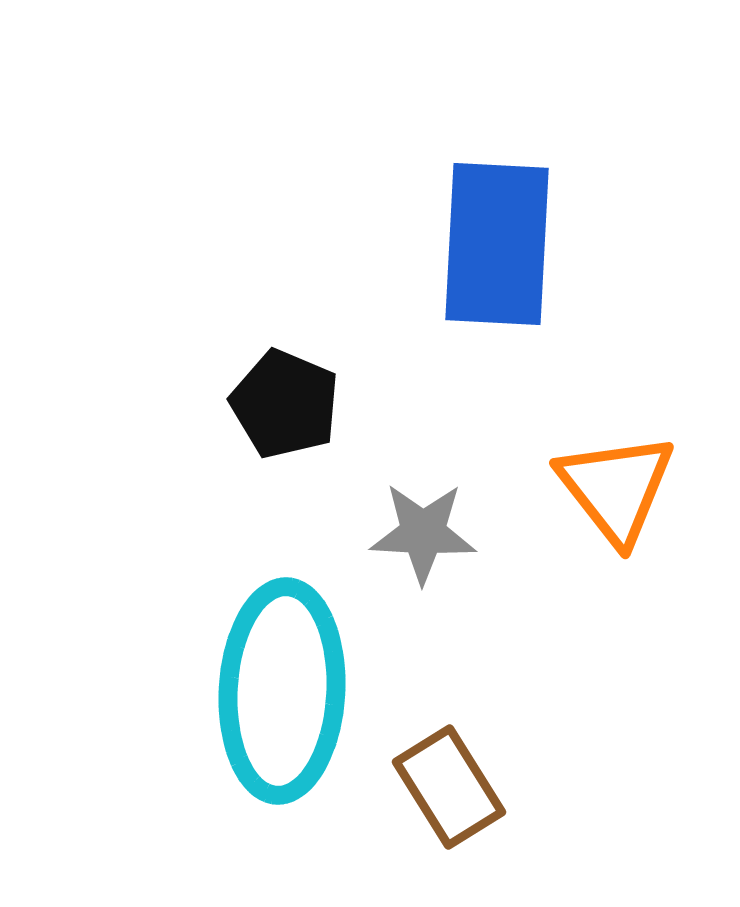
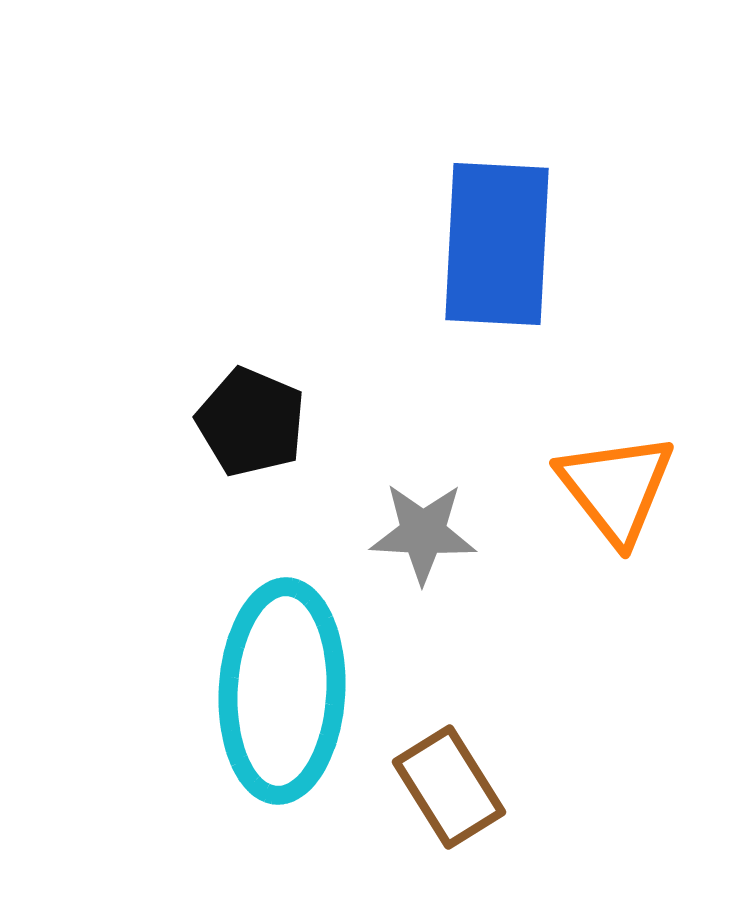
black pentagon: moved 34 px left, 18 px down
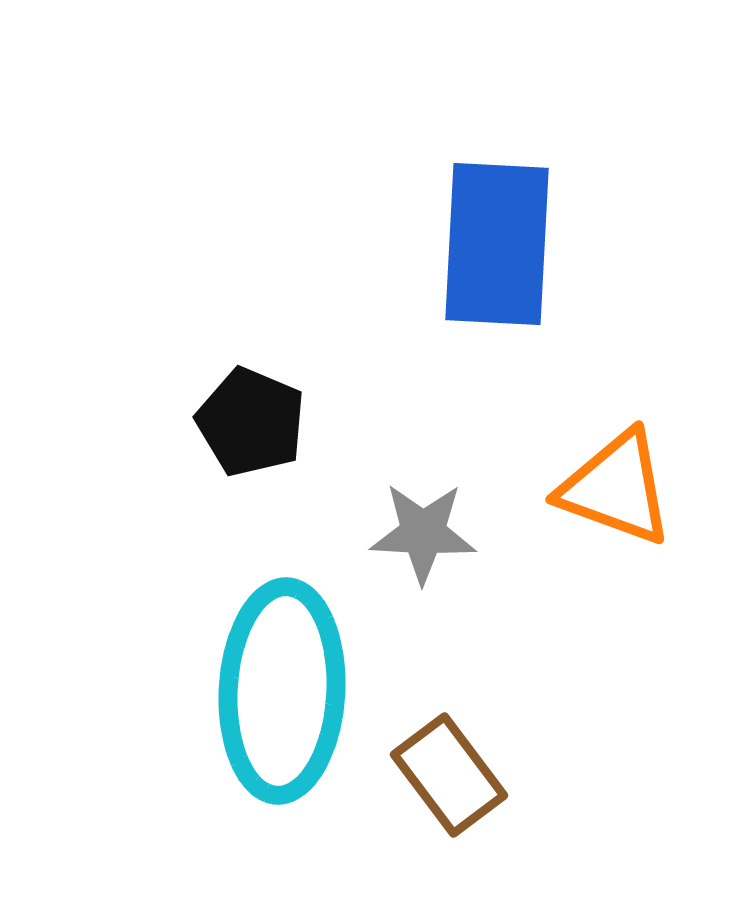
orange triangle: rotated 32 degrees counterclockwise
brown rectangle: moved 12 px up; rotated 5 degrees counterclockwise
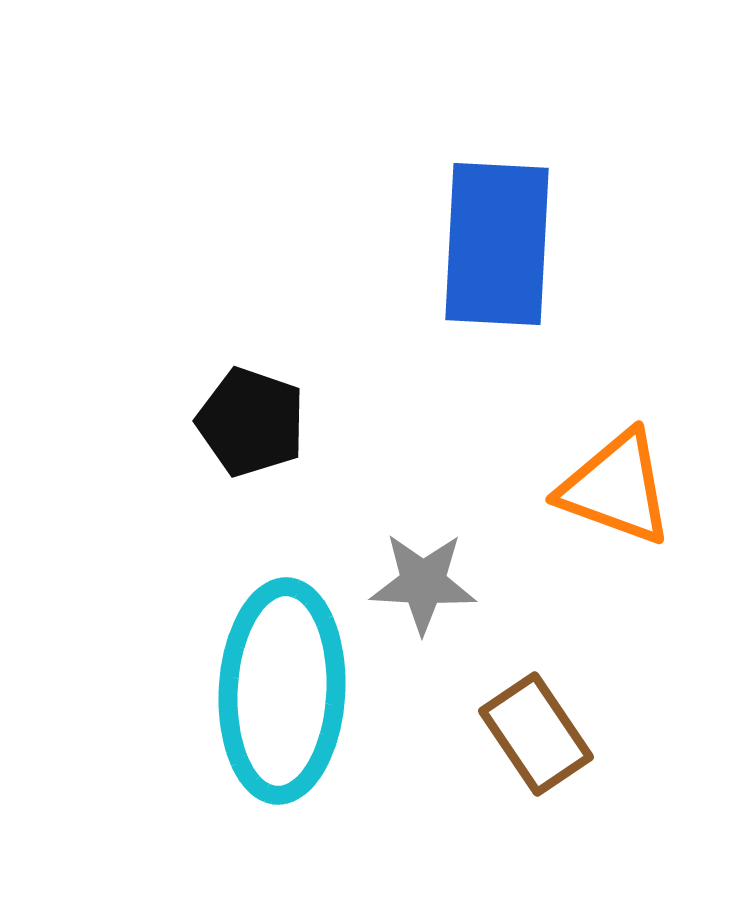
black pentagon: rotated 4 degrees counterclockwise
gray star: moved 50 px down
brown rectangle: moved 87 px right, 41 px up; rotated 3 degrees clockwise
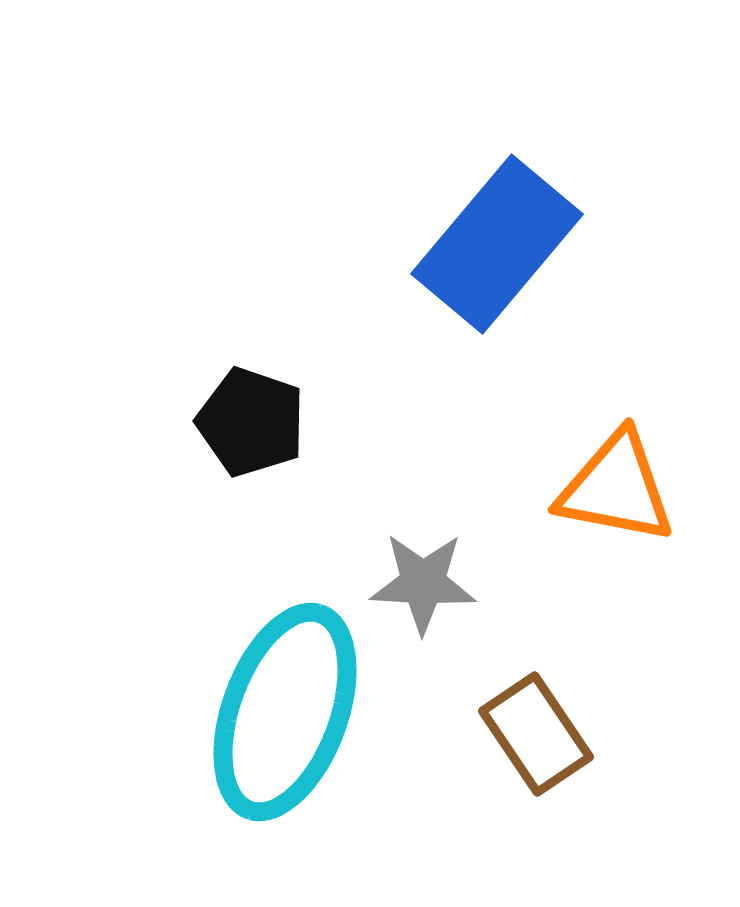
blue rectangle: rotated 37 degrees clockwise
orange triangle: rotated 9 degrees counterclockwise
cyan ellipse: moved 3 px right, 21 px down; rotated 17 degrees clockwise
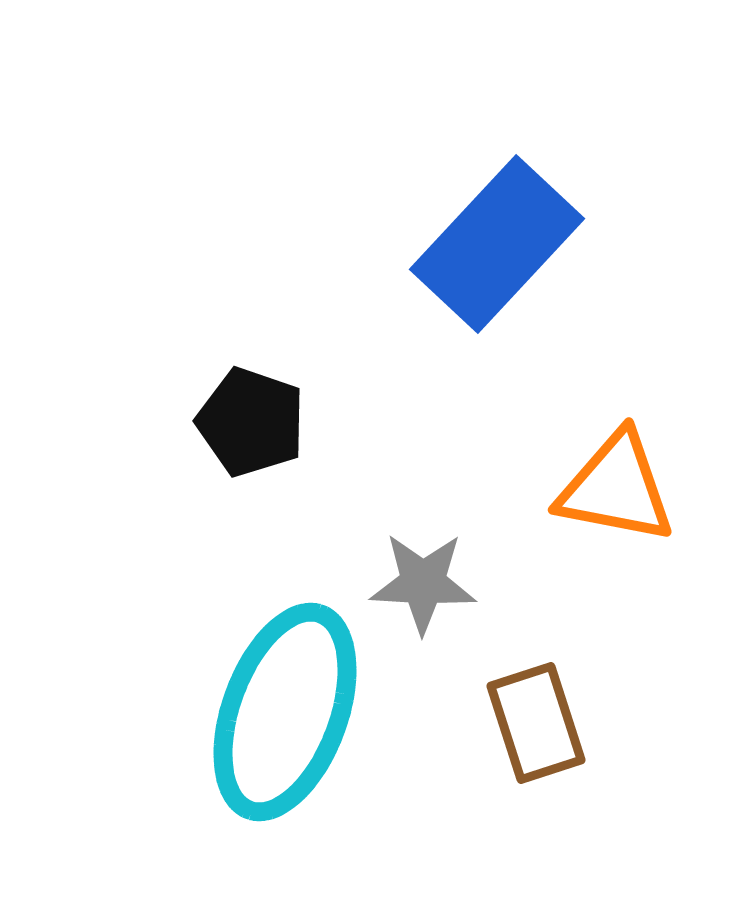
blue rectangle: rotated 3 degrees clockwise
brown rectangle: moved 11 px up; rotated 16 degrees clockwise
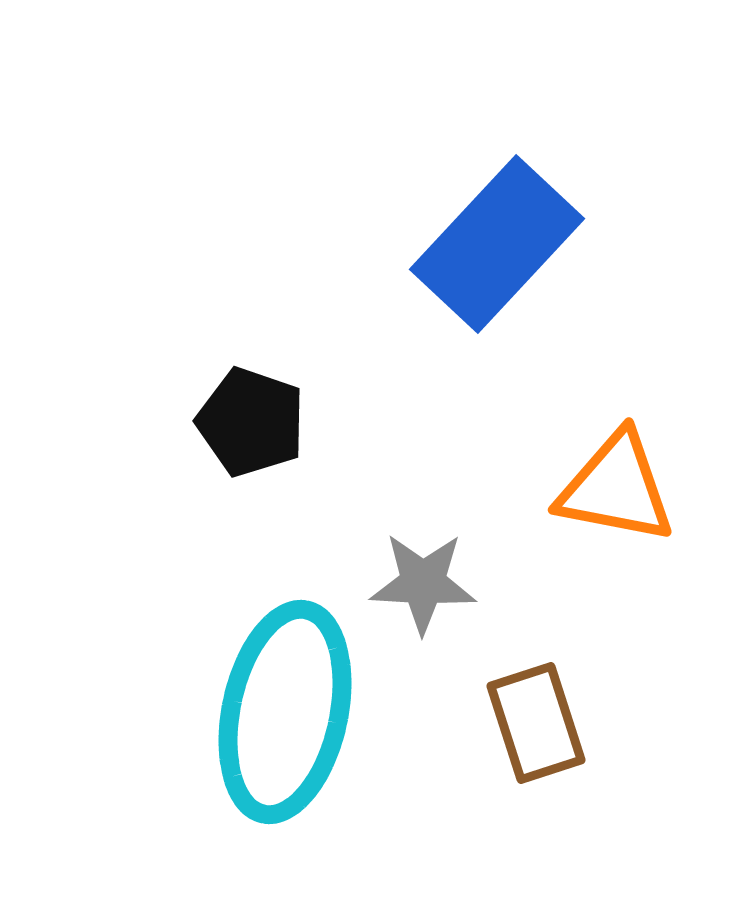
cyan ellipse: rotated 8 degrees counterclockwise
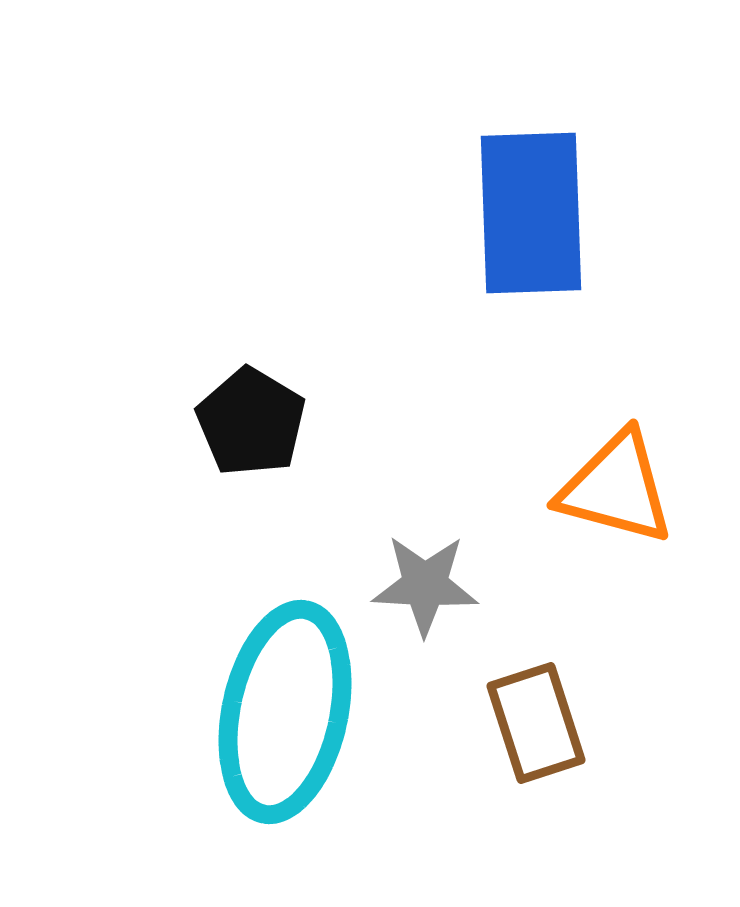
blue rectangle: moved 34 px right, 31 px up; rotated 45 degrees counterclockwise
black pentagon: rotated 12 degrees clockwise
orange triangle: rotated 4 degrees clockwise
gray star: moved 2 px right, 2 px down
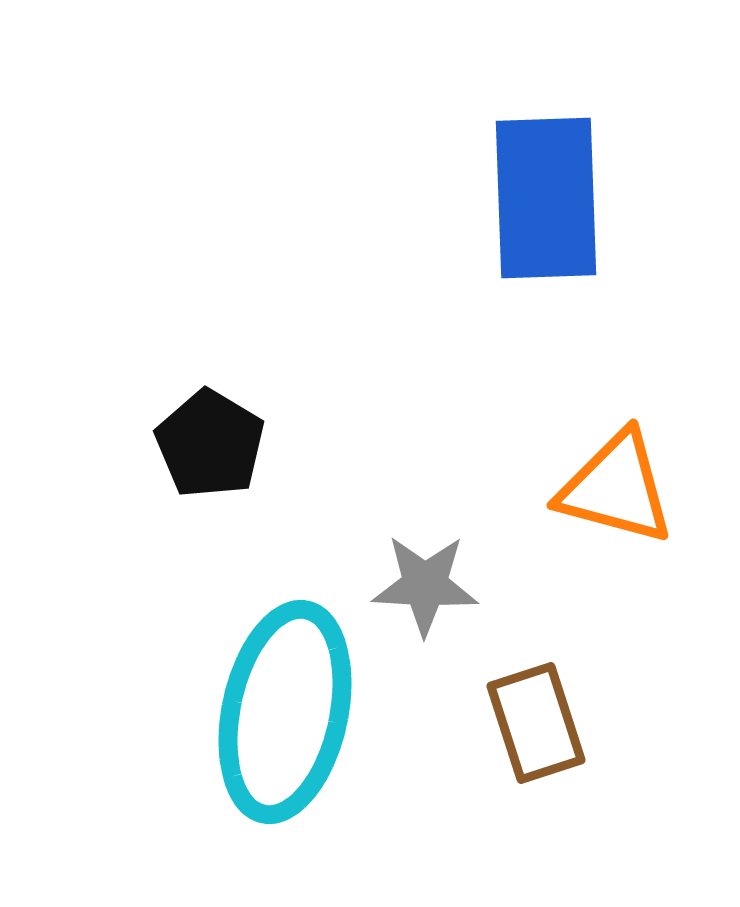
blue rectangle: moved 15 px right, 15 px up
black pentagon: moved 41 px left, 22 px down
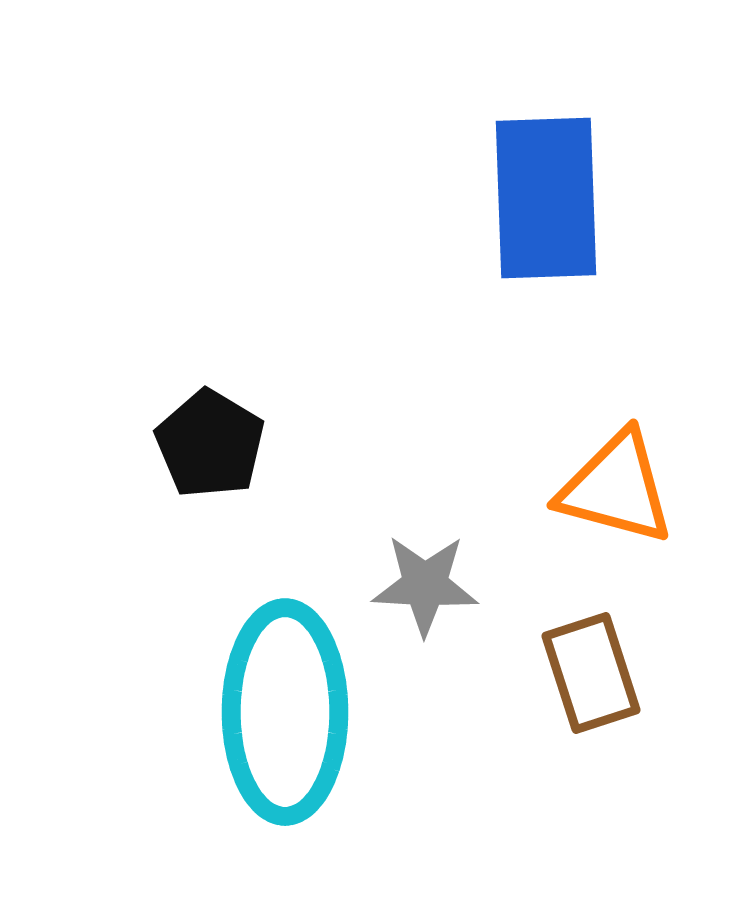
cyan ellipse: rotated 12 degrees counterclockwise
brown rectangle: moved 55 px right, 50 px up
